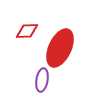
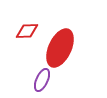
purple ellipse: rotated 15 degrees clockwise
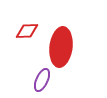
red ellipse: moved 1 px right, 1 px up; rotated 18 degrees counterclockwise
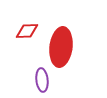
purple ellipse: rotated 30 degrees counterclockwise
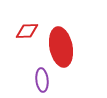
red ellipse: rotated 18 degrees counterclockwise
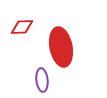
red diamond: moved 5 px left, 4 px up
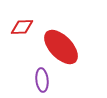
red ellipse: rotated 33 degrees counterclockwise
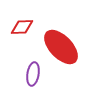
purple ellipse: moved 9 px left, 6 px up; rotated 15 degrees clockwise
